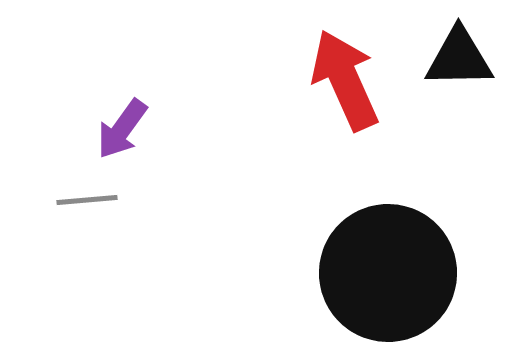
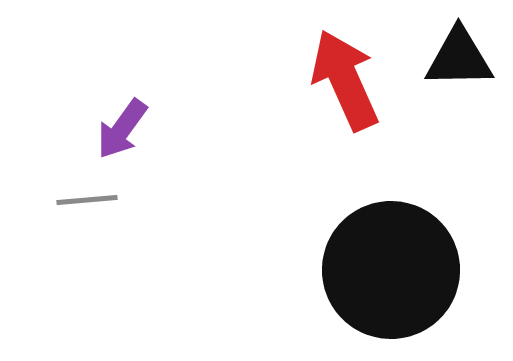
black circle: moved 3 px right, 3 px up
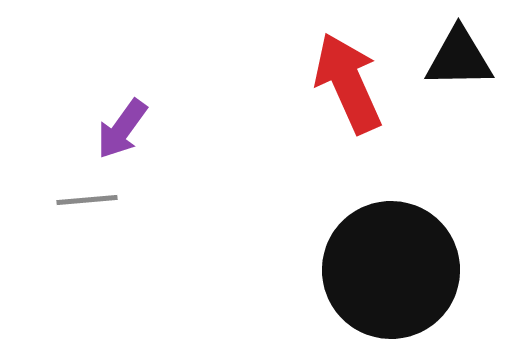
red arrow: moved 3 px right, 3 px down
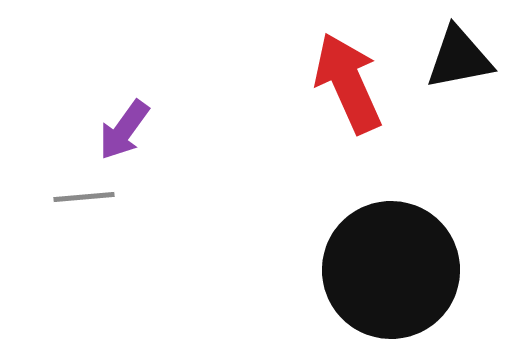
black triangle: rotated 10 degrees counterclockwise
purple arrow: moved 2 px right, 1 px down
gray line: moved 3 px left, 3 px up
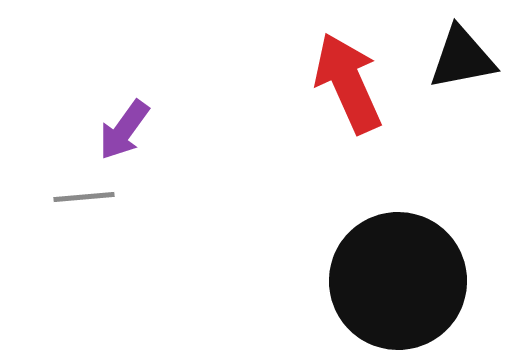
black triangle: moved 3 px right
black circle: moved 7 px right, 11 px down
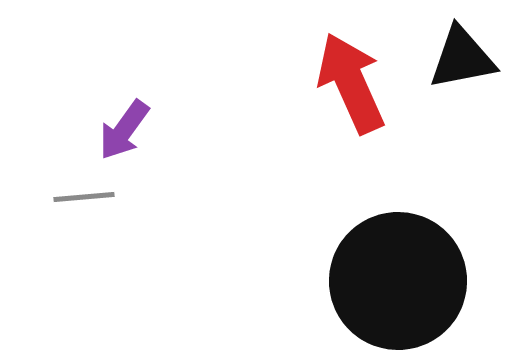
red arrow: moved 3 px right
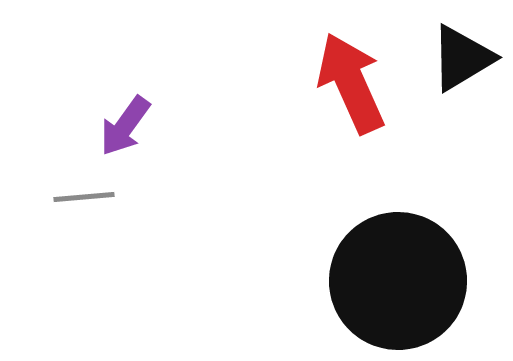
black triangle: rotated 20 degrees counterclockwise
purple arrow: moved 1 px right, 4 px up
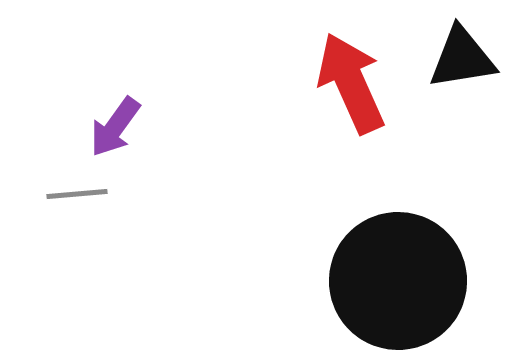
black triangle: rotated 22 degrees clockwise
purple arrow: moved 10 px left, 1 px down
gray line: moved 7 px left, 3 px up
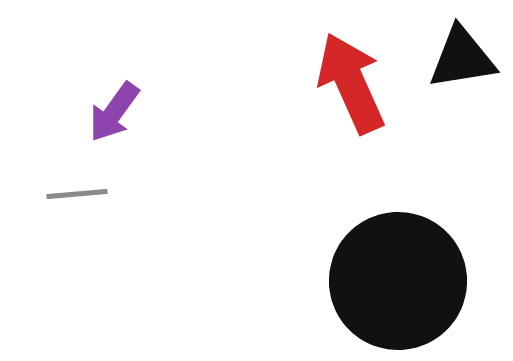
purple arrow: moved 1 px left, 15 px up
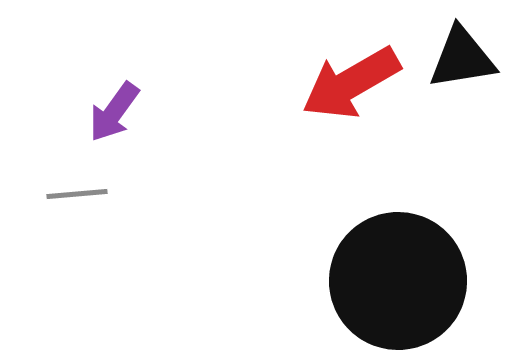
red arrow: rotated 96 degrees counterclockwise
